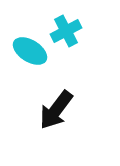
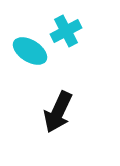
black arrow: moved 2 px right, 2 px down; rotated 12 degrees counterclockwise
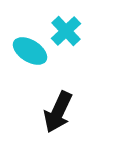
cyan cross: rotated 16 degrees counterclockwise
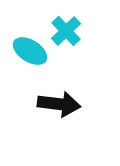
black arrow: moved 1 px right, 8 px up; rotated 108 degrees counterclockwise
